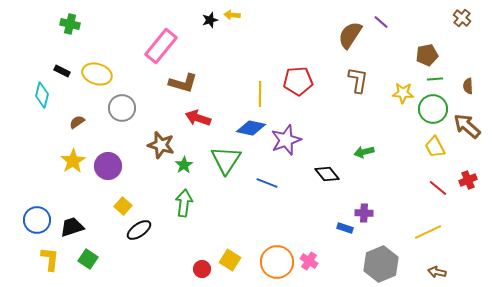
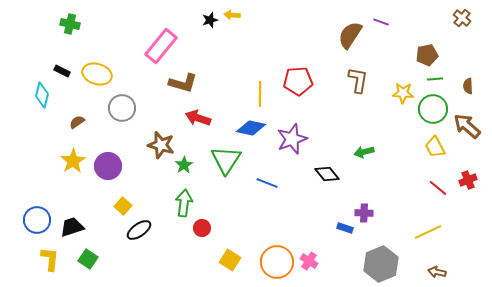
purple line at (381, 22): rotated 21 degrees counterclockwise
purple star at (286, 140): moved 6 px right, 1 px up
red circle at (202, 269): moved 41 px up
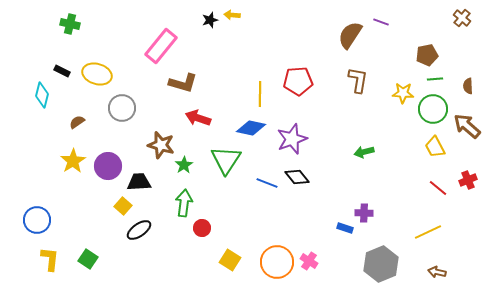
black diamond at (327, 174): moved 30 px left, 3 px down
black trapezoid at (72, 227): moved 67 px right, 45 px up; rotated 15 degrees clockwise
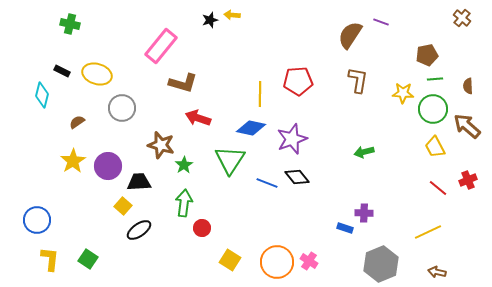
green triangle at (226, 160): moved 4 px right
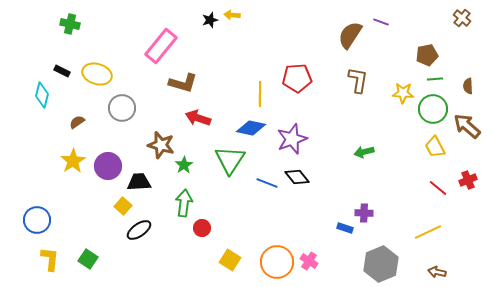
red pentagon at (298, 81): moved 1 px left, 3 px up
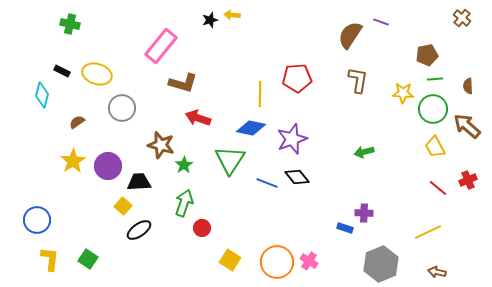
green arrow at (184, 203): rotated 12 degrees clockwise
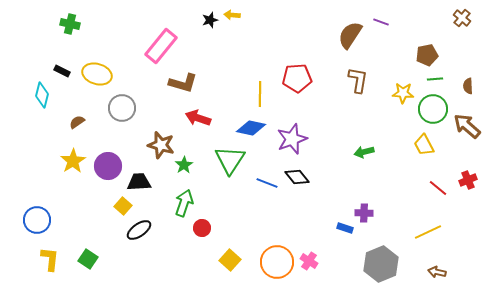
yellow trapezoid at (435, 147): moved 11 px left, 2 px up
yellow square at (230, 260): rotated 10 degrees clockwise
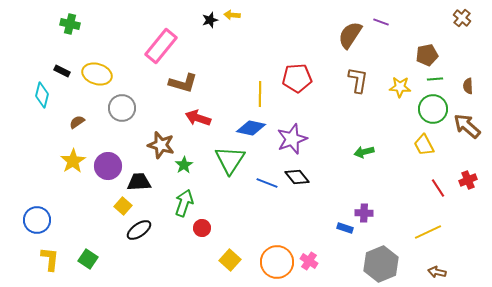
yellow star at (403, 93): moved 3 px left, 6 px up
red line at (438, 188): rotated 18 degrees clockwise
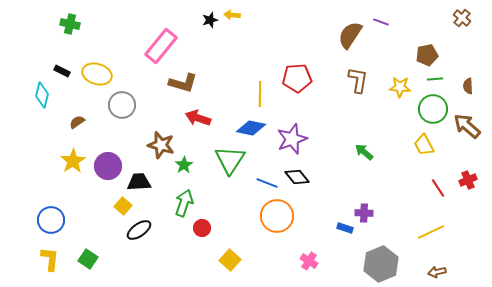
gray circle at (122, 108): moved 3 px up
green arrow at (364, 152): rotated 54 degrees clockwise
blue circle at (37, 220): moved 14 px right
yellow line at (428, 232): moved 3 px right
orange circle at (277, 262): moved 46 px up
brown arrow at (437, 272): rotated 24 degrees counterclockwise
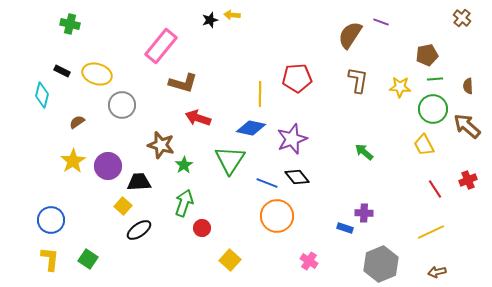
red line at (438, 188): moved 3 px left, 1 px down
